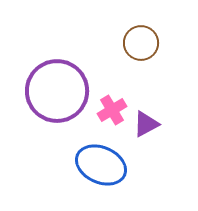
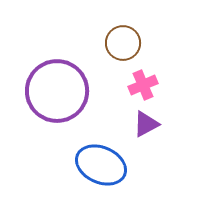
brown circle: moved 18 px left
pink cross: moved 31 px right, 25 px up; rotated 8 degrees clockwise
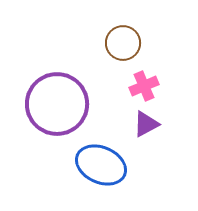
pink cross: moved 1 px right, 1 px down
purple circle: moved 13 px down
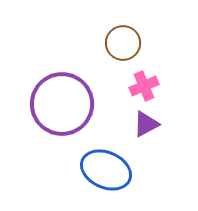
purple circle: moved 5 px right
blue ellipse: moved 5 px right, 5 px down
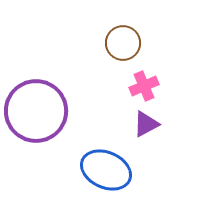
purple circle: moved 26 px left, 7 px down
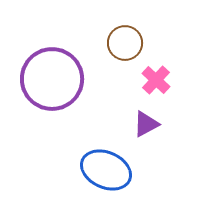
brown circle: moved 2 px right
pink cross: moved 12 px right, 6 px up; rotated 24 degrees counterclockwise
purple circle: moved 16 px right, 32 px up
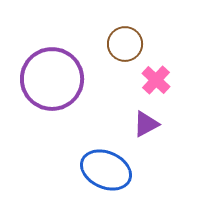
brown circle: moved 1 px down
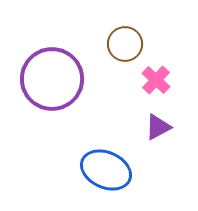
purple triangle: moved 12 px right, 3 px down
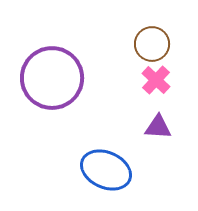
brown circle: moved 27 px right
purple circle: moved 1 px up
purple triangle: rotated 32 degrees clockwise
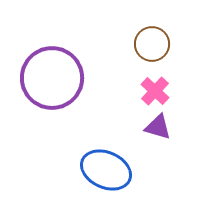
pink cross: moved 1 px left, 11 px down
purple triangle: rotated 12 degrees clockwise
